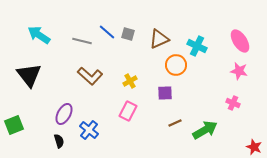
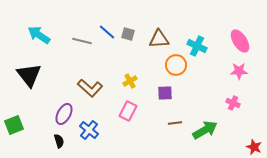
brown triangle: rotated 20 degrees clockwise
pink star: rotated 12 degrees counterclockwise
brown L-shape: moved 12 px down
brown line: rotated 16 degrees clockwise
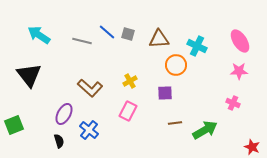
red star: moved 2 px left
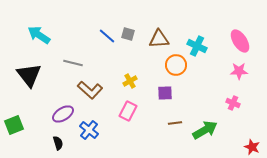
blue line: moved 4 px down
gray line: moved 9 px left, 22 px down
brown L-shape: moved 2 px down
purple ellipse: moved 1 px left; rotated 30 degrees clockwise
black semicircle: moved 1 px left, 2 px down
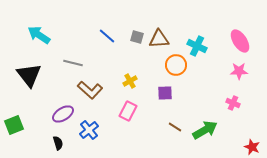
gray square: moved 9 px right, 3 px down
brown line: moved 4 px down; rotated 40 degrees clockwise
blue cross: rotated 12 degrees clockwise
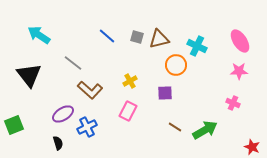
brown triangle: rotated 10 degrees counterclockwise
gray line: rotated 24 degrees clockwise
blue cross: moved 2 px left, 3 px up; rotated 12 degrees clockwise
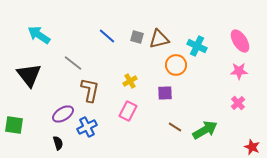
brown L-shape: rotated 120 degrees counterclockwise
pink cross: moved 5 px right; rotated 24 degrees clockwise
green square: rotated 30 degrees clockwise
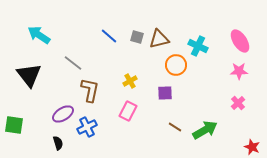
blue line: moved 2 px right
cyan cross: moved 1 px right
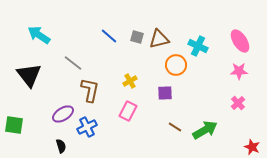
black semicircle: moved 3 px right, 3 px down
